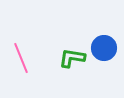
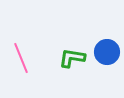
blue circle: moved 3 px right, 4 px down
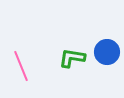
pink line: moved 8 px down
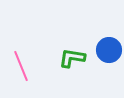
blue circle: moved 2 px right, 2 px up
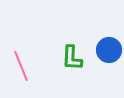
green L-shape: rotated 96 degrees counterclockwise
